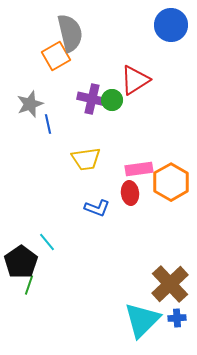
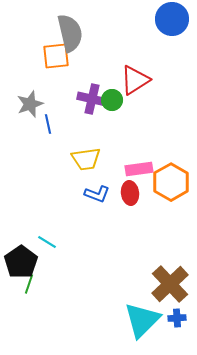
blue circle: moved 1 px right, 6 px up
orange square: rotated 24 degrees clockwise
blue L-shape: moved 14 px up
cyan line: rotated 18 degrees counterclockwise
green line: moved 1 px up
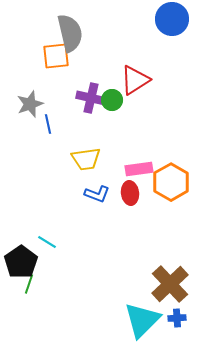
purple cross: moved 1 px left, 1 px up
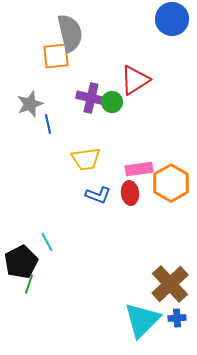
green circle: moved 2 px down
orange hexagon: moved 1 px down
blue L-shape: moved 1 px right, 1 px down
cyan line: rotated 30 degrees clockwise
black pentagon: rotated 8 degrees clockwise
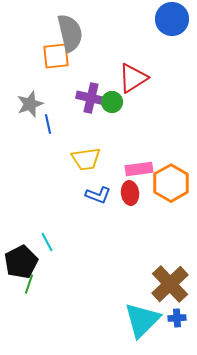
red triangle: moved 2 px left, 2 px up
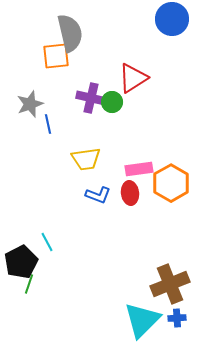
brown cross: rotated 21 degrees clockwise
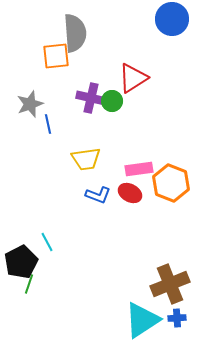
gray semicircle: moved 5 px right; rotated 9 degrees clockwise
green circle: moved 1 px up
orange hexagon: rotated 9 degrees counterclockwise
red ellipse: rotated 55 degrees counterclockwise
cyan triangle: rotated 12 degrees clockwise
